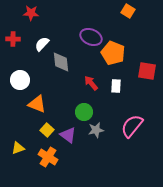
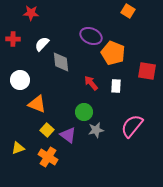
purple ellipse: moved 1 px up
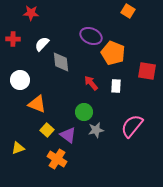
orange cross: moved 9 px right, 2 px down
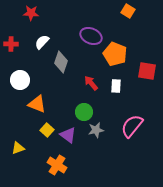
red cross: moved 2 px left, 5 px down
white semicircle: moved 2 px up
orange pentagon: moved 2 px right, 1 px down
gray diamond: rotated 25 degrees clockwise
orange cross: moved 6 px down
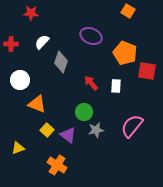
orange pentagon: moved 10 px right, 1 px up
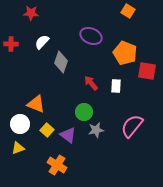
white circle: moved 44 px down
orange triangle: moved 1 px left
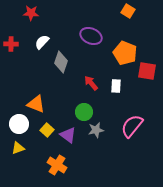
white circle: moved 1 px left
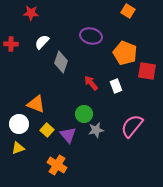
purple ellipse: rotated 10 degrees counterclockwise
white rectangle: rotated 24 degrees counterclockwise
green circle: moved 2 px down
purple triangle: rotated 12 degrees clockwise
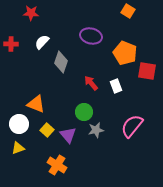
green circle: moved 2 px up
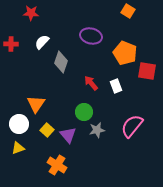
orange triangle: rotated 42 degrees clockwise
gray star: moved 1 px right
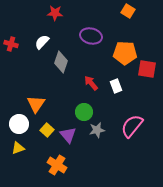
red star: moved 24 px right
red cross: rotated 16 degrees clockwise
orange pentagon: rotated 20 degrees counterclockwise
red square: moved 2 px up
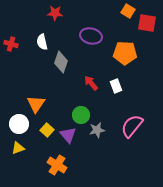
white semicircle: rotated 56 degrees counterclockwise
red square: moved 46 px up
green circle: moved 3 px left, 3 px down
